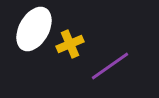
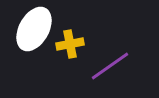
yellow cross: rotated 12 degrees clockwise
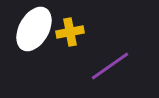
yellow cross: moved 12 px up
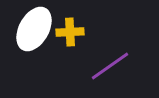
yellow cross: rotated 8 degrees clockwise
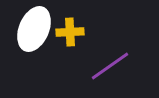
white ellipse: rotated 6 degrees counterclockwise
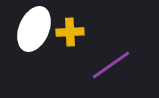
purple line: moved 1 px right, 1 px up
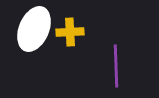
purple line: moved 5 px right, 1 px down; rotated 57 degrees counterclockwise
